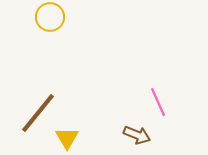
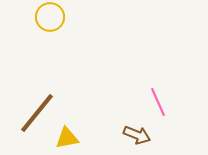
brown line: moved 1 px left
yellow triangle: rotated 50 degrees clockwise
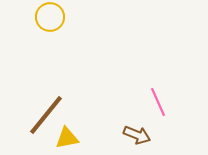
brown line: moved 9 px right, 2 px down
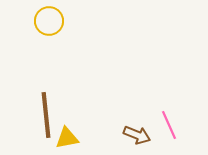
yellow circle: moved 1 px left, 4 px down
pink line: moved 11 px right, 23 px down
brown line: rotated 45 degrees counterclockwise
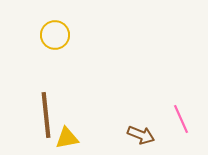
yellow circle: moved 6 px right, 14 px down
pink line: moved 12 px right, 6 px up
brown arrow: moved 4 px right
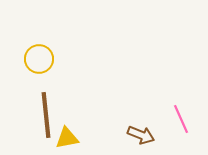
yellow circle: moved 16 px left, 24 px down
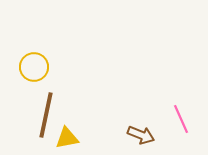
yellow circle: moved 5 px left, 8 px down
brown line: rotated 18 degrees clockwise
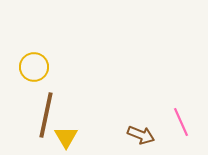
pink line: moved 3 px down
yellow triangle: moved 1 px left, 1 px up; rotated 50 degrees counterclockwise
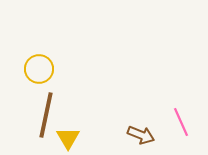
yellow circle: moved 5 px right, 2 px down
yellow triangle: moved 2 px right, 1 px down
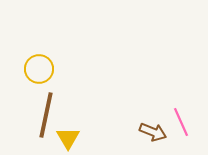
brown arrow: moved 12 px right, 3 px up
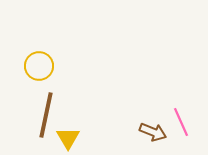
yellow circle: moved 3 px up
